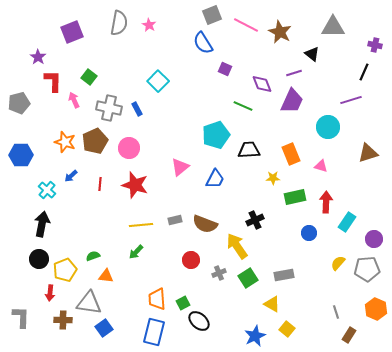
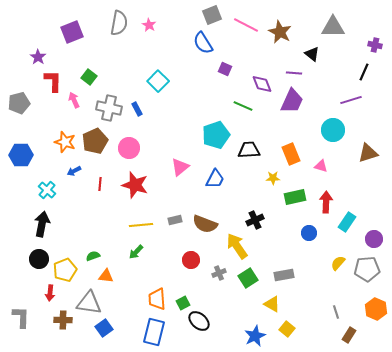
purple line at (294, 73): rotated 21 degrees clockwise
cyan circle at (328, 127): moved 5 px right, 3 px down
blue arrow at (71, 176): moved 3 px right, 5 px up; rotated 16 degrees clockwise
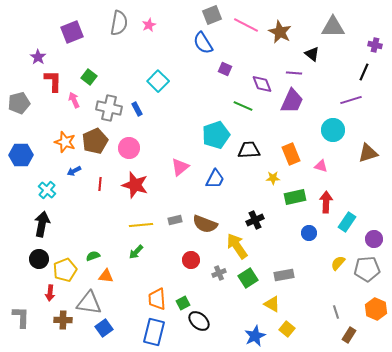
pink star at (149, 25): rotated 16 degrees clockwise
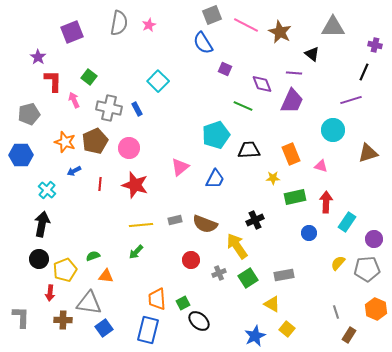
gray pentagon at (19, 103): moved 10 px right, 11 px down
blue rectangle at (154, 332): moved 6 px left, 2 px up
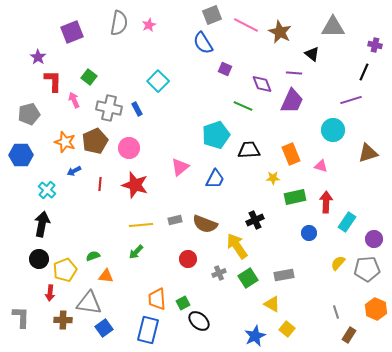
red circle at (191, 260): moved 3 px left, 1 px up
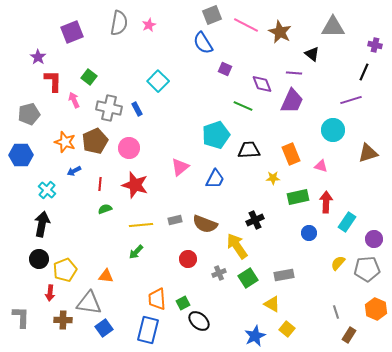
green rectangle at (295, 197): moved 3 px right
green semicircle at (93, 256): moved 12 px right, 47 px up
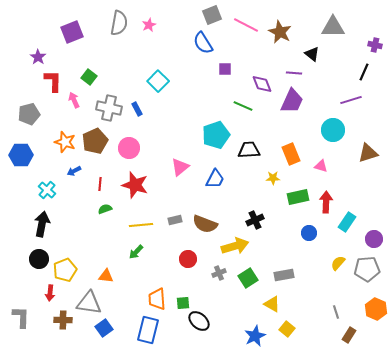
purple square at (225, 69): rotated 24 degrees counterclockwise
yellow arrow at (237, 246): moved 2 px left; rotated 108 degrees clockwise
green square at (183, 303): rotated 24 degrees clockwise
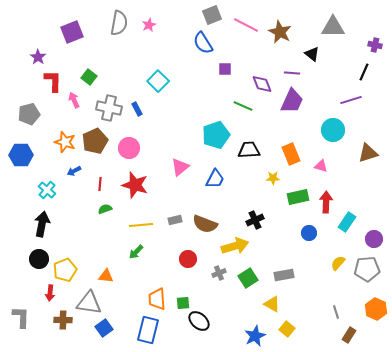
purple line at (294, 73): moved 2 px left
